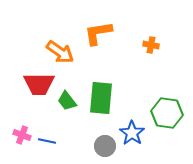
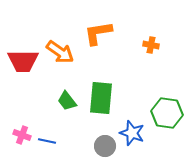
red trapezoid: moved 16 px left, 23 px up
blue star: rotated 15 degrees counterclockwise
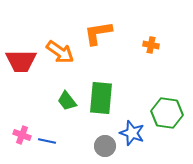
red trapezoid: moved 2 px left
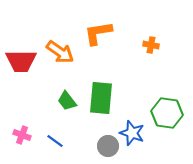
blue line: moved 8 px right; rotated 24 degrees clockwise
gray circle: moved 3 px right
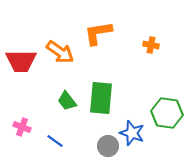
pink cross: moved 8 px up
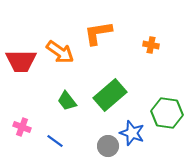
green rectangle: moved 9 px right, 3 px up; rotated 44 degrees clockwise
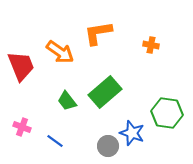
red trapezoid: moved 5 px down; rotated 112 degrees counterclockwise
green rectangle: moved 5 px left, 3 px up
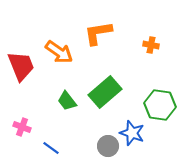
orange arrow: moved 1 px left
green hexagon: moved 7 px left, 8 px up
blue line: moved 4 px left, 7 px down
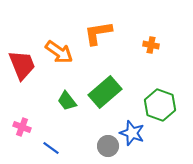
red trapezoid: moved 1 px right, 1 px up
green hexagon: rotated 12 degrees clockwise
